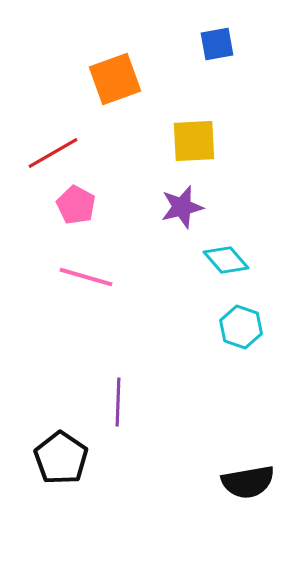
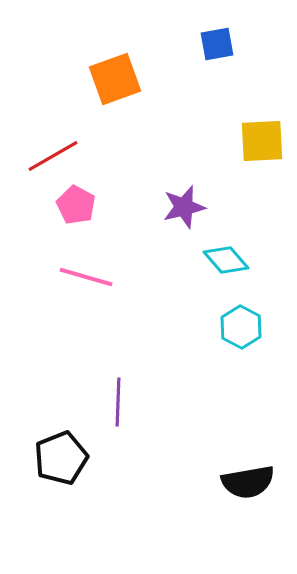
yellow square: moved 68 px right
red line: moved 3 px down
purple star: moved 2 px right
cyan hexagon: rotated 9 degrees clockwise
black pentagon: rotated 16 degrees clockwise
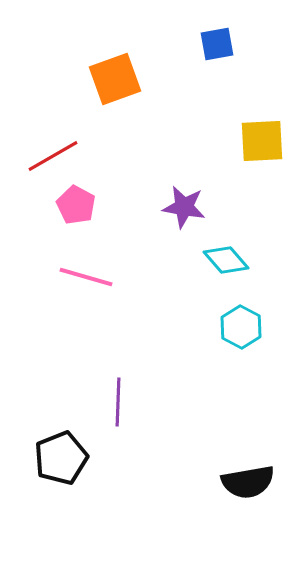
purple star: rotated 24 degrees clockwise
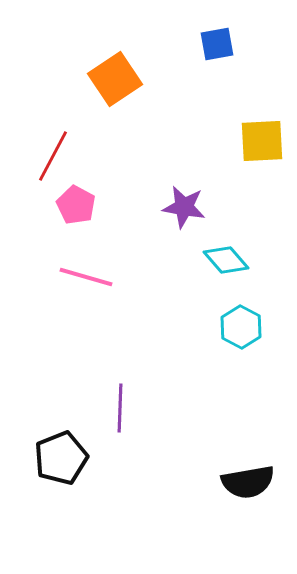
orange square: rotated 14 degrees counterclockwise
red line: rotated 32 degrees counterclockwise
purple line: moved 2 px right, 6 px down
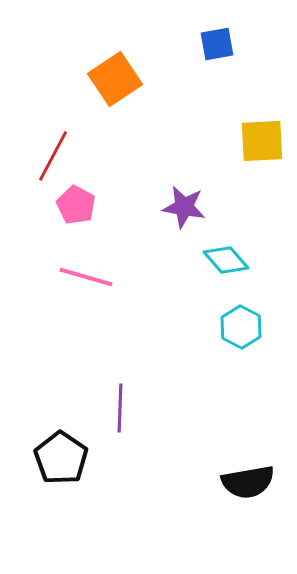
black pentagon: rotated 16 degrees counterclockwise
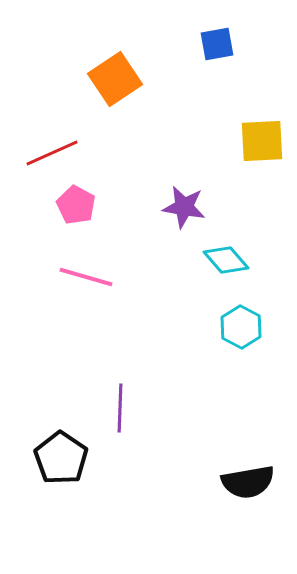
red line: moved 1 px left, 3 px up; rotated 38 degrees clockwise
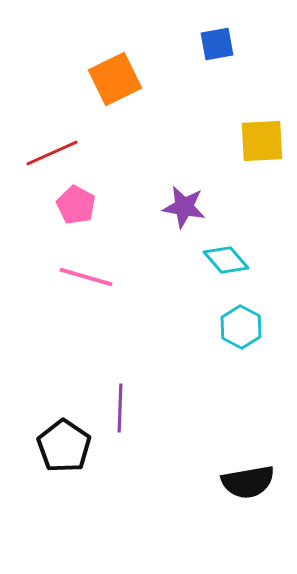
orange square: rotated 8 degrees clockwise
black pentagon: moved 3 px right, 12 px up
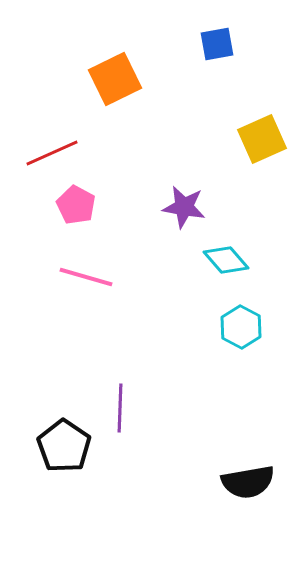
yellow square: moved 2 px up; rotated 21 degrees counterclockwise
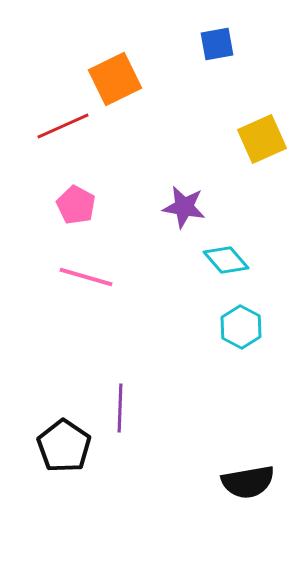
red line: moved 11 px right, 27 px up
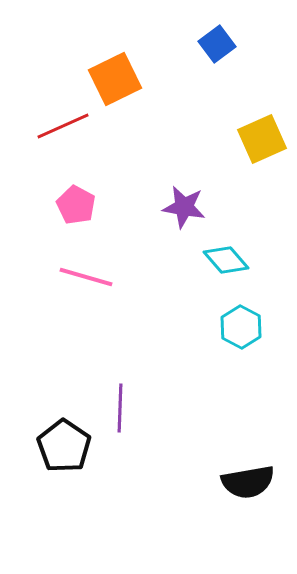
blue square: rotated 27 degrees counterclockwise
